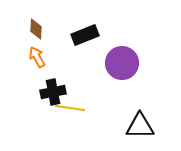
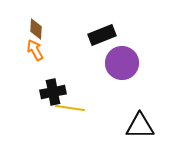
black rectangle: moved 17 px right
orange arrow: moved 2 px left, 7 px up
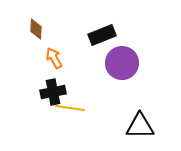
orange arrow: moved 19 px right, 8 px down
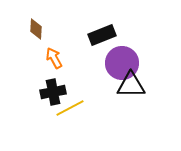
yellow line: rotated 36 degrees counterclockwise
black triangle: moved 9 px left, 41 px up
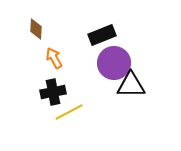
purple circle: moved 8 px left
yellow line: moved 1 px left, 4 px down
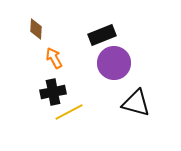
black triangle: moved 5 px right, 18 px down; rotated 16 degrees clockwise
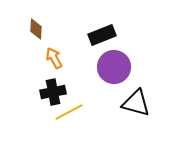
purple circle: moved 4 px down
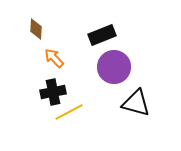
orange arrow: rotated 15 degrees counterclockwise
